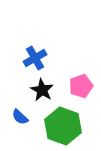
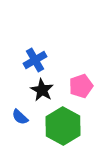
blue cross: moved 2 px down
green hexagon: rotated 9 degrees clockwise
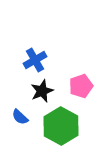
black star: moved 1 px down; rotated 20 degrees clockwise
green hexagon: moved 2 px left
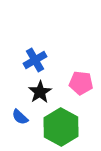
pink pentagon: moved 3 px up; rotated 25 degrees clockwise
black star: moved 2 px left, 1 px down; rotated 10 degrees counterclockwise
green hexagon: moved 1 px down
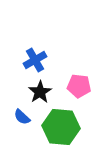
pink pentagon: moved 2 px left, 3 px down
blue semicircle: moved 2 px right
green hexagon: rotated 24 degrees counterclockwise
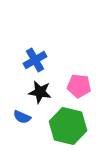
black star: rotated 30 degrees counterclockwise
blue semicircle: rotated 18 degrees counterclockwise
green hexagon: moved 7 px right, 1 px up; rotated 9 degrees clockwise
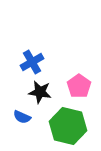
blue cross: moved 3 px left, 2 px down
pink pentagon: rotated 30 degrees clockwise
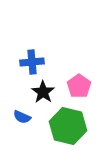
blue cross: rotated 25 degrees clockwise
black star: moved 3 px right; rotated 25 degrees clockwise
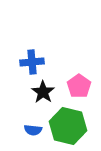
blue semicircle: moved 11 px right, 13 px down; rotated 18 degrees counterclockwise
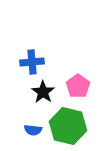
pink pentagon: moved 1 px left
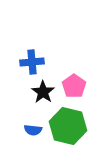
pink pentagon: moved 4 px left
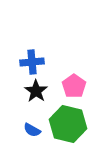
black star: moved 7 px left, 1 px up
green hexagon: moved 2 px up
blue semicircle: moved 1 px left; rotated 24 degrees clockwise
